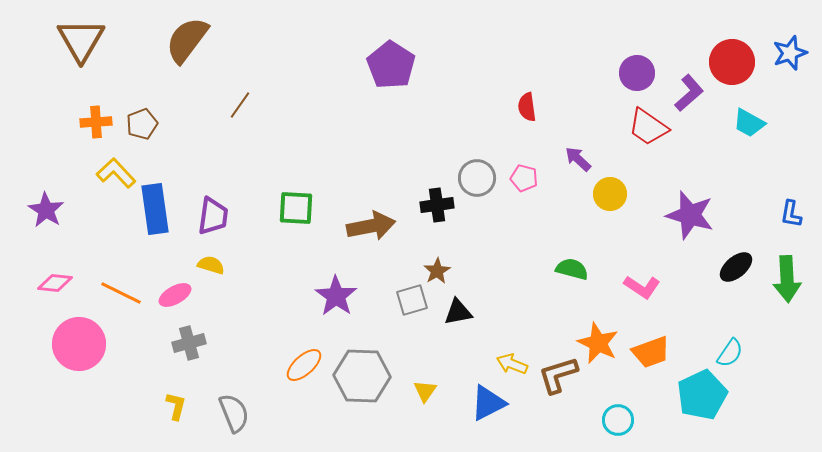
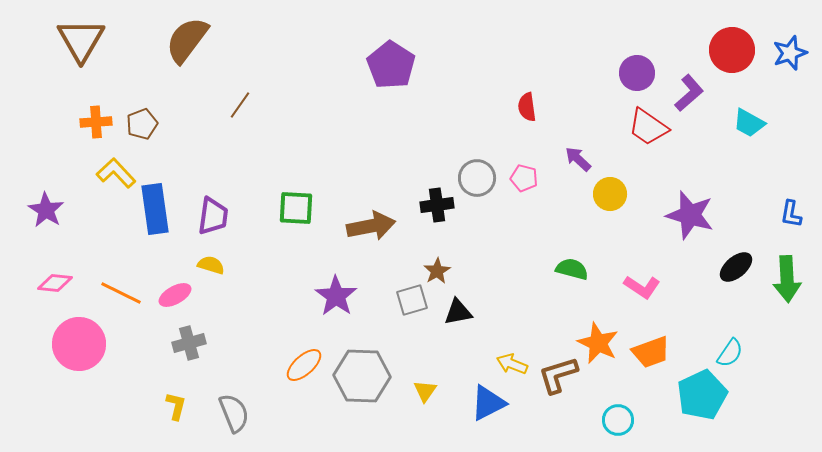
red circle at (732, 62): moved 12 px up
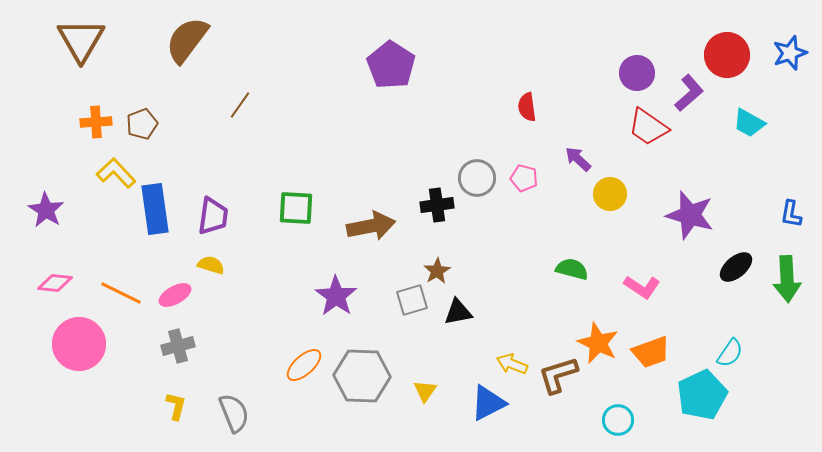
red circle at (732, 50): moved 5 px left, 5 px down
gray cross at (189, 343): moved 11 px left, 3 px down
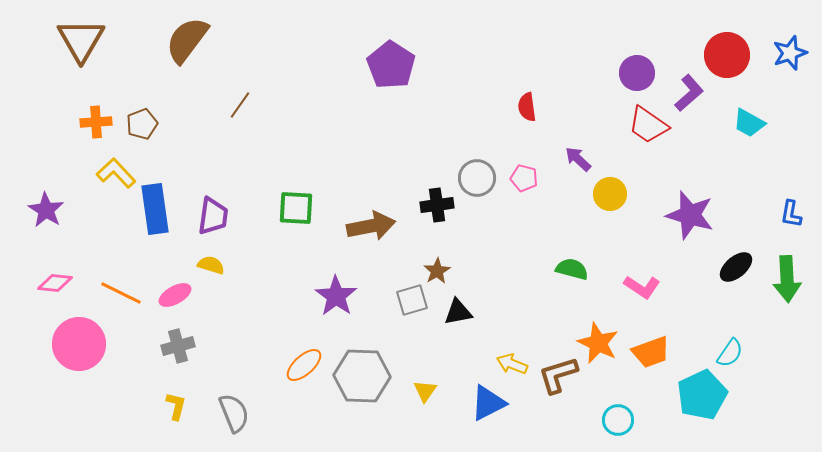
red trapezoid at (648, 127): moved 2 px up
